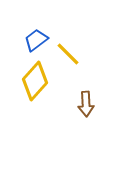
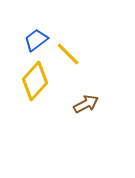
brown arrow: rotated 115 degrees counterclockwise
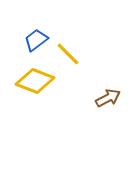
yellow diamond: rotated 69 degrees clockwise
brown arrow: moved 22 px right, 6 px up
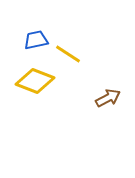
blue trapezoid: rotated 25 degrees clockwise
yellow line: rotated 12 degrees counterclockwise
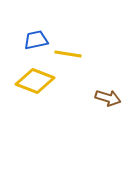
yellow line: rotated 24 degrees counterclockwise
brown arrow: rotated 45 degrees clockwise
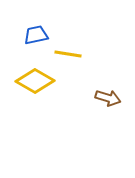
blue trapezoid: moved 5 px up
yellow diamond: rotated 9 degrees clockwise
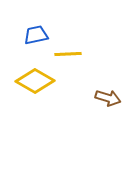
yellow line: rotated 12 degrees counterclockwise
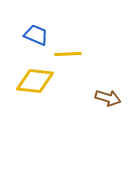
blue trapezoid: rotated 35 degrees clockwise
yellow diamond: rotated 24 degrees counterclockwise
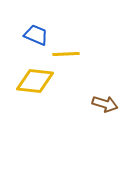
yellow line: moved 2 px left
brown arrow: moved 3 px left, 6 px down
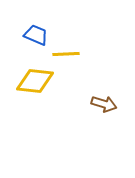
brown arrow: moved 1 px left
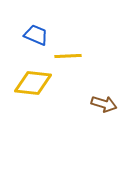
yellow line: moved 2 px right, 2 px down
yellow diamond: moved 2 px left, 2 px down
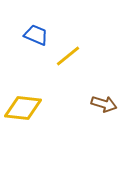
yellow line: rotated 36 degrees counterclockwise
yellow diamond: moved 10 px left, 25 px down
